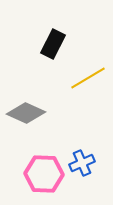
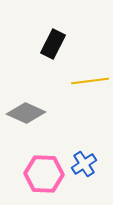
yellow line: moved 2 px right, 3 px down; rotated 24 degrees clockwise
blue cross: moved 2 px right, 1 px down; rotated 10 degrees counterclockwise
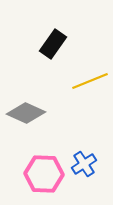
black rectangle: rotated 8 degrees clockwise
yellow line: rotated 15 degrees counterclockwise
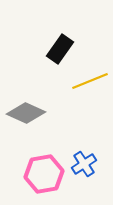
black rectangle: moved 7 px right, 5 px down
pink hexagon: rotated 12 degrees counterclockwise
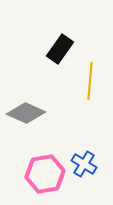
yellow line: rotated 63 degrees counterclockwise
blue cross: rotated 25 degrees counterclockwise
pink hexagon: moved 1 px right
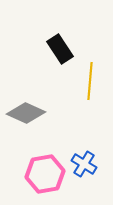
black rectangle: rotated 68 degrees counterclockwise
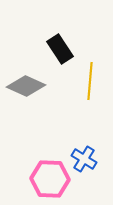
gray diamond: moved 27 px up
blue cross: moved 5 px up
pink hexagon: moved 5 px right, 5 px down; rotated 12 degrees clockwise
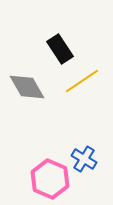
yellow line: moved 8 px left; rotated 51 degrees clockwise
gray diamond: moved 1 px right, 1 px down; rotated 36 degrees clockwise
pink hexagon: rotated 21 degrees clockwise
